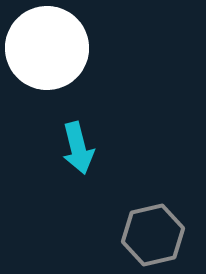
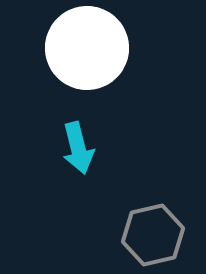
white circle: moved 40 px right
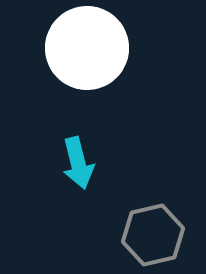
cyan arrow: moved 15 px down
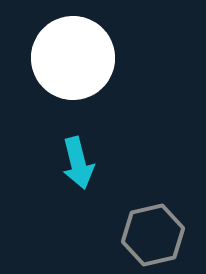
white circle: moved 14 px left, 10 px down
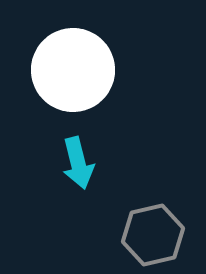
white circle: moved 12 px down
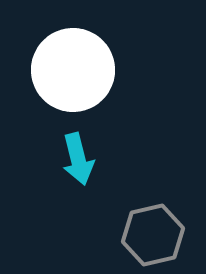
cyan arrow: moved 4 px up
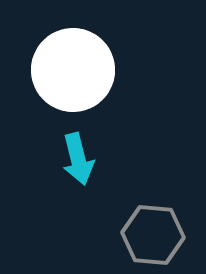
gray hexagon: rotated 18 degrees clockwise
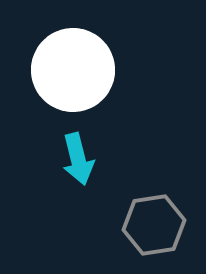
gray hexagon: moved 1 px right, 10 px up; rotated 14 degrees counterclockwise
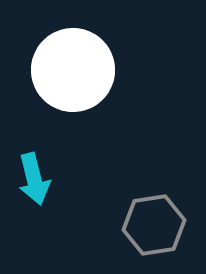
cyan arrow: moved 44 px left, 20 px down
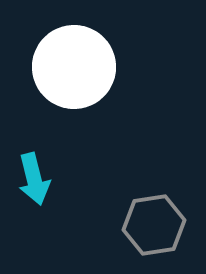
white circle: moved 1 px right, 3 px up
